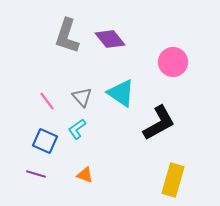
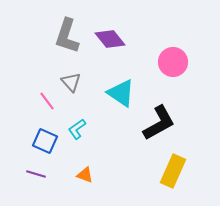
gray triangle: moved 11 px left, 15 px up
yellow rectangle: moved 9 px up; rotated 8 degrees clockwise
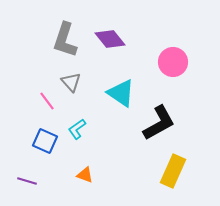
gray L-shape: moved 2 px left, 4 px down
purple line: moved 9 px left, 7 px down
